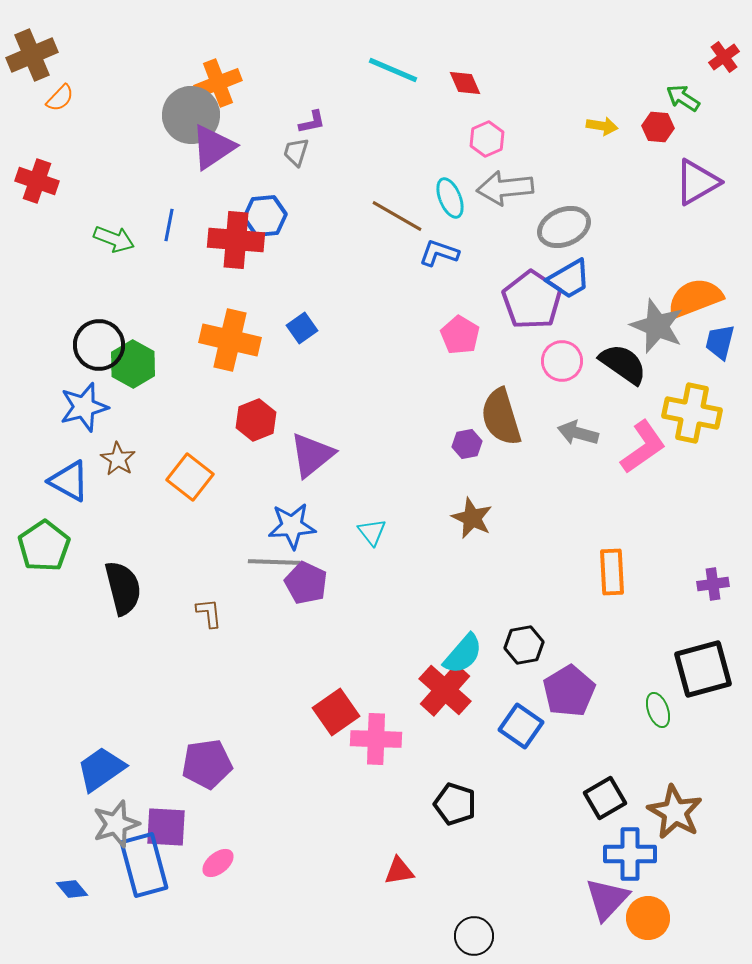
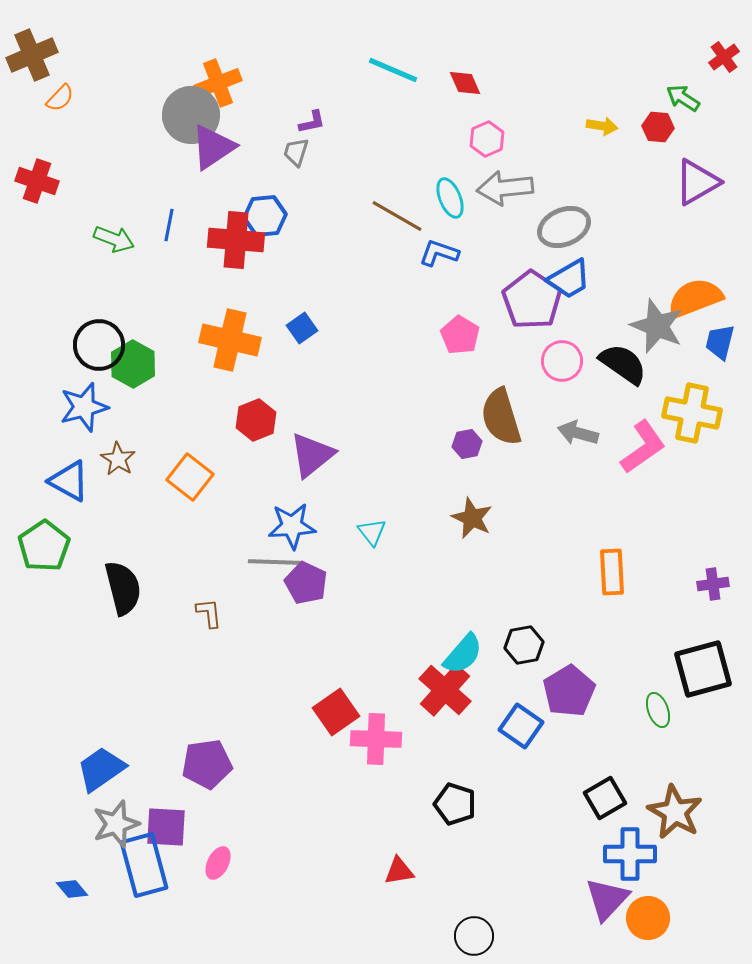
pink ellipse at (218, 863): rotated 24 degrees counterclockwise
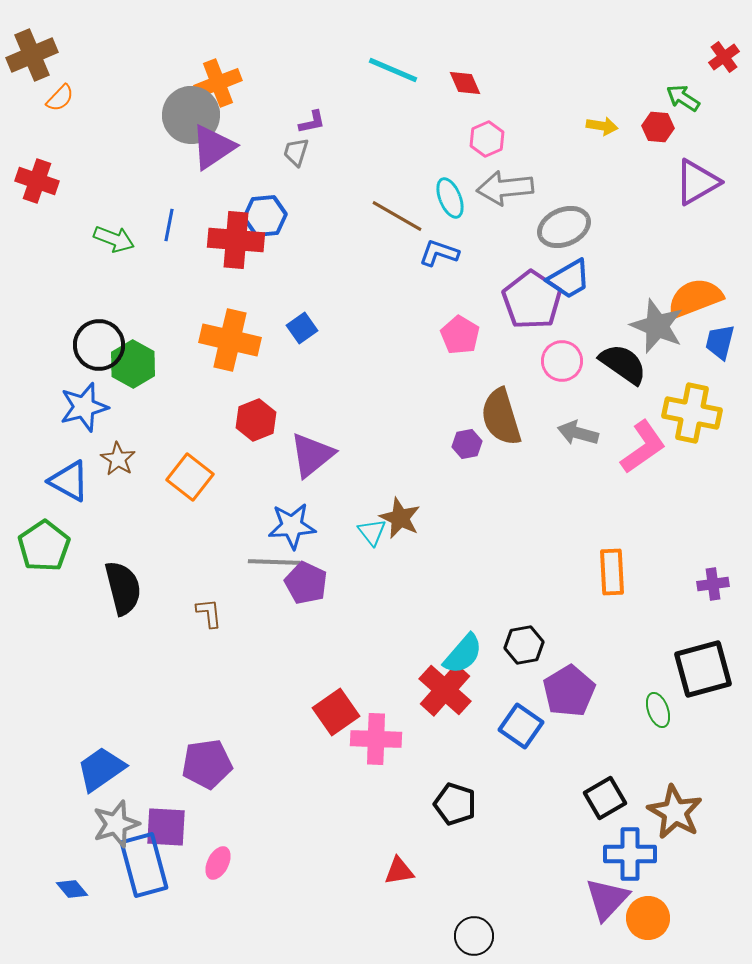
brown star at (472, 518): moved 72 px left
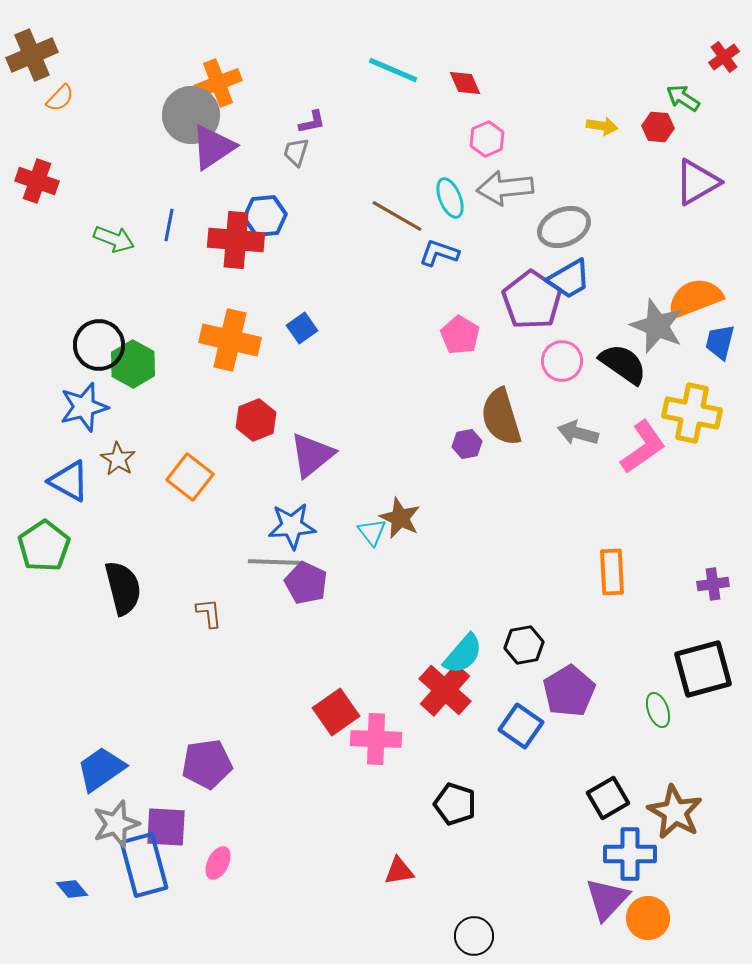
black square at (605, 798): moved 3 px right
